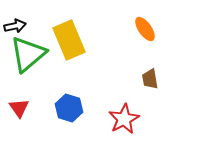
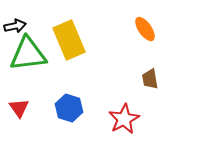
green triangle: rotated 33 degrees clockwise
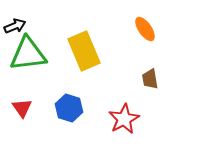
black arrow: rotated 10 degrees counterclockwise
yellow rectangle: moved 15 px right, 11 px down
red triangle: moved 3 px right
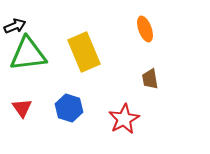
orange ellipse: rotated 15 degrees clockwise
yellow rectangle: moved 1 px down
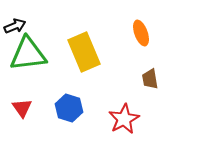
orange ellipse: moved 4 px left, 4 px down
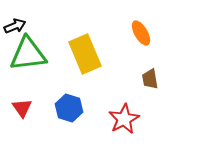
orange ellipse: rotated 10 degrees counterclockwise
yellow rectangle: moved 1 px right, 2 px down
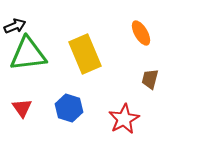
brown trapezoid: rotated 25 degrees clockwise
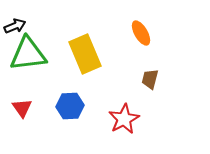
blue hexagon: moved 1 px right, 2 px up; rotated 20 degrees counterclockwise
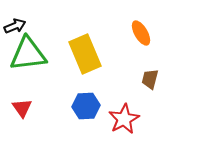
blue hexagon: moved 16 px right
